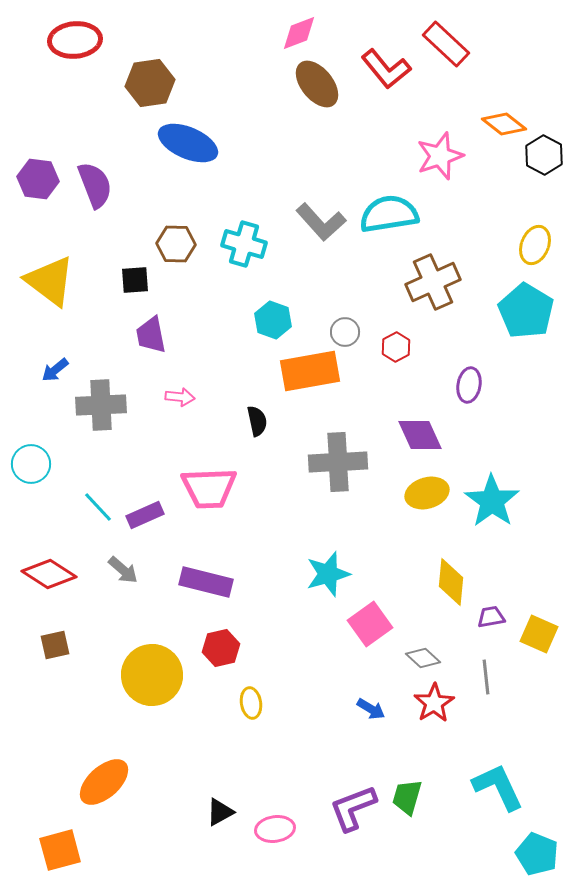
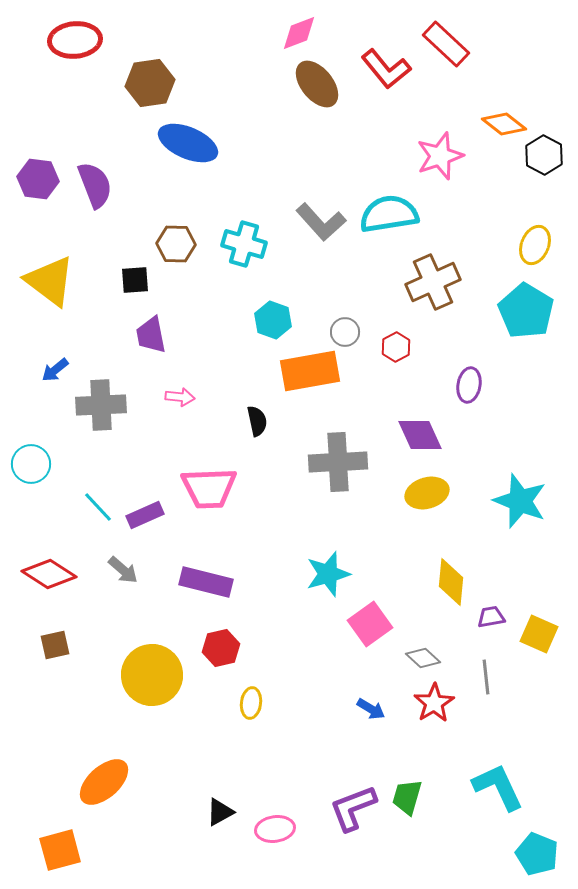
cyan star at (492, 501): moved 28 px right; rotated 14 degrees counterclockwise
yellow ellipse at (251, 703): rotated 16 degrees clockwise
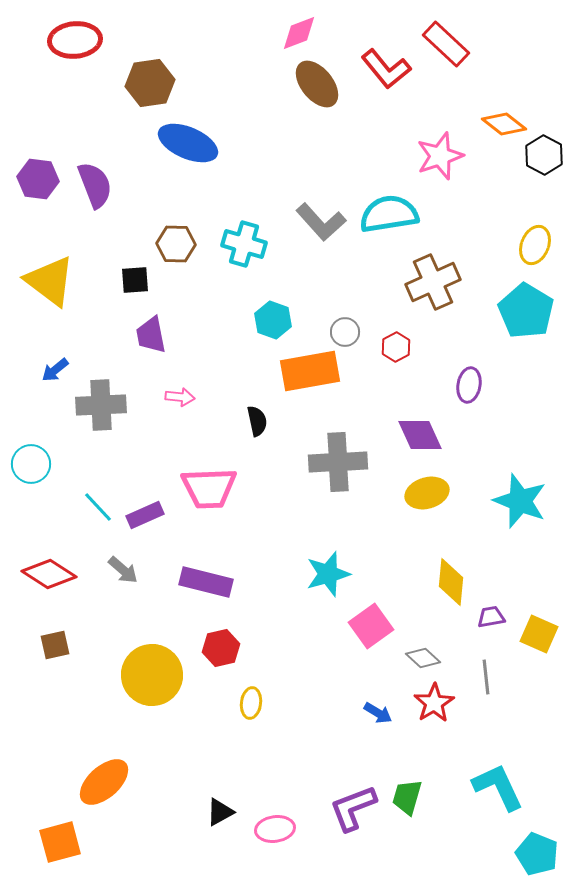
pink square at (370, 624): moved 1 px right, 2 px down
blue arrow at (371, 709): moved 7 px right, 4 px down
orange square at (60, 850): moved 8 px up
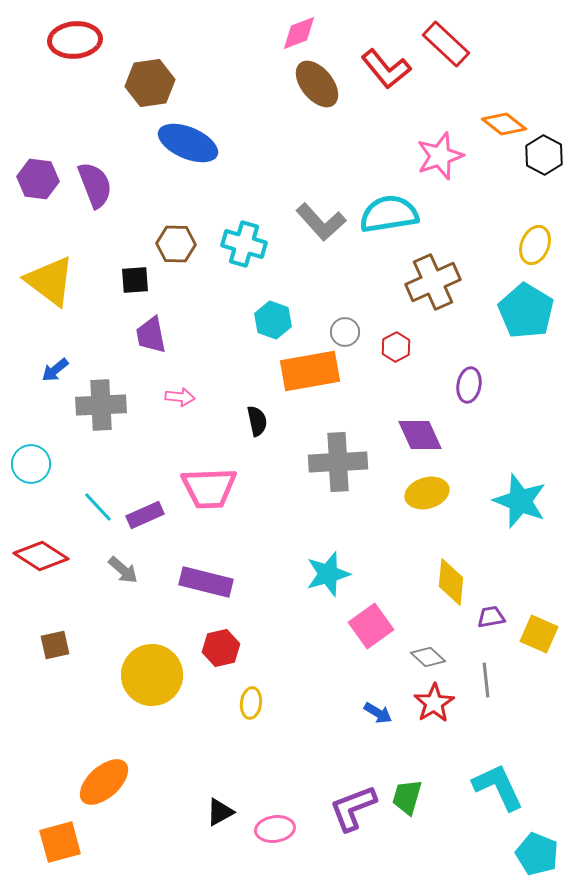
red diamond at (49, 574): moved 8 px left, 18 px up
gray diamond at (423, 658): moved 5 px right, 1 px up
gray line at (486, 677): moved 3 px down
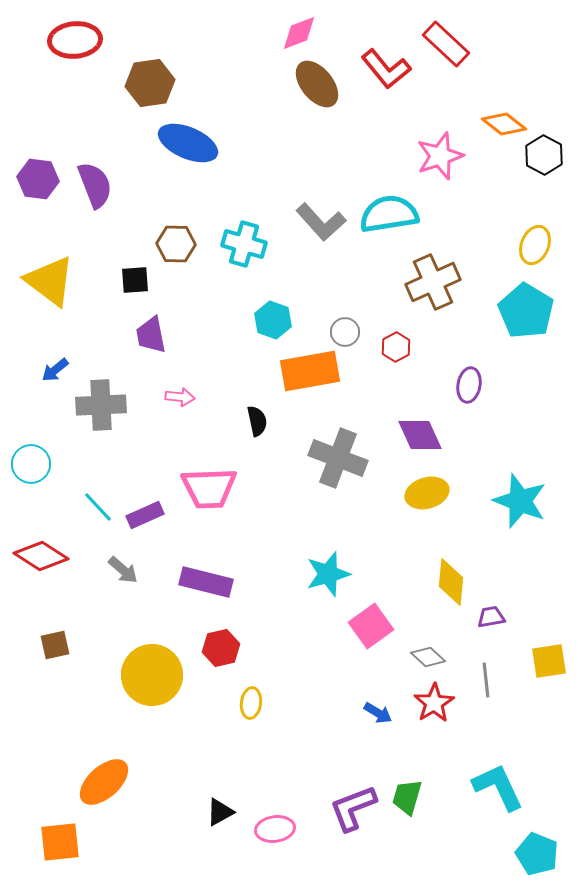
gray cross at (338, 462): moved 4 px up; rotated 24 degrees clockwise
yellow square at (539, 634): moved 10 px right, 27 px down; rotated 33 degrees counterclockwise
orange square at (60, 842): rotated 9 degrees clockwise
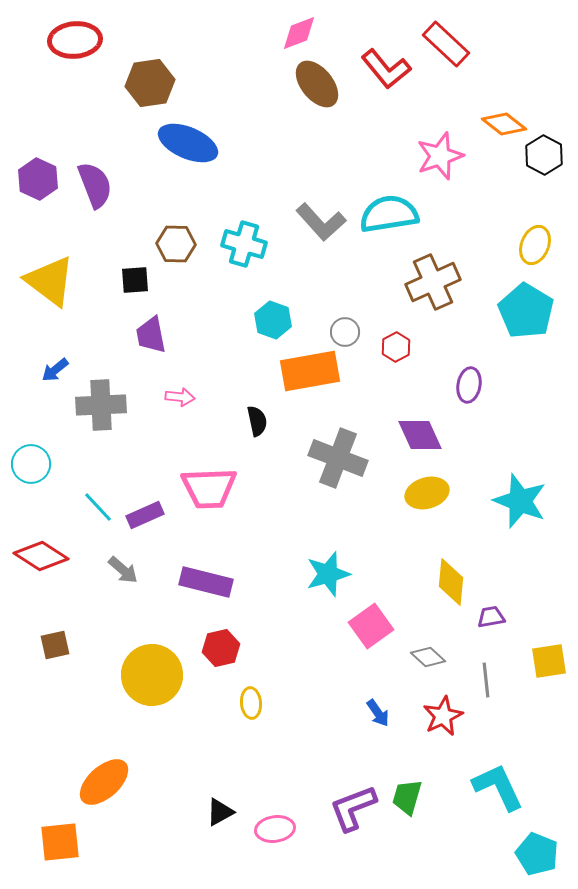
purple hexagon at (38, 179): rotated 18 degrees clockwise
yellow ellipse at (251, 703): rotated 12 degrees counterclockwise
red star at (434, 703): moved 9 px right, 13 px down; rotated 6 degrees clockwise
blue arrow at (378, 713): rotated 24 degrees clockwise
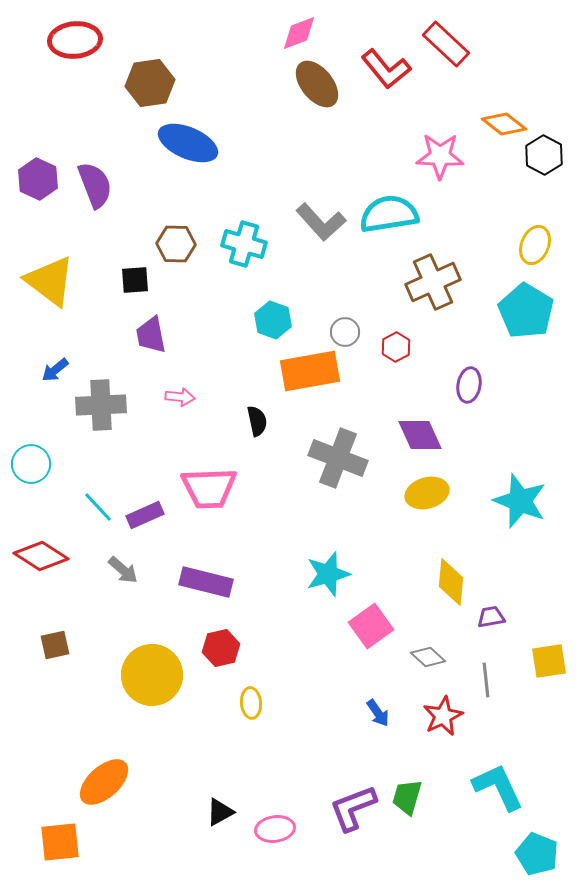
pink star at (440, 156): rotated 21 degrees clockwise
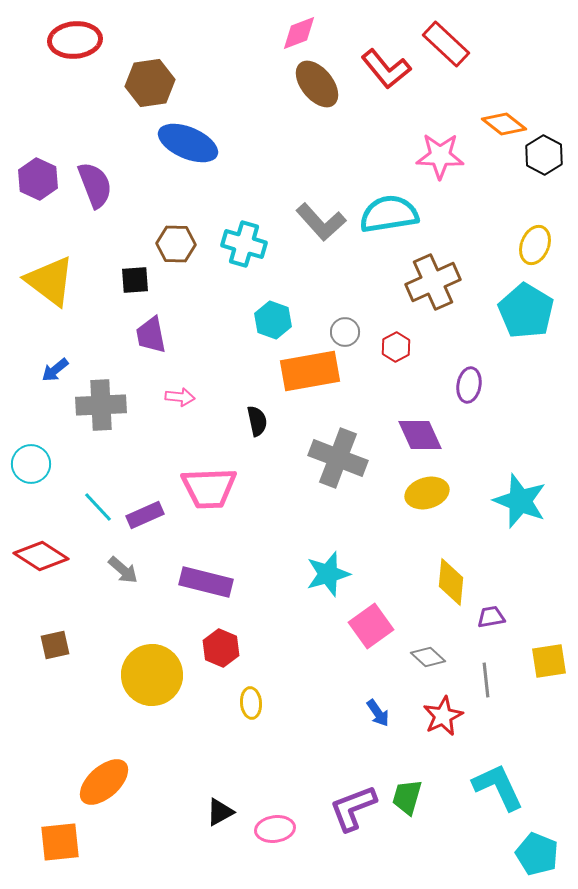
red hexagon at (221, 648): rotated 24 degrees counterclockwise
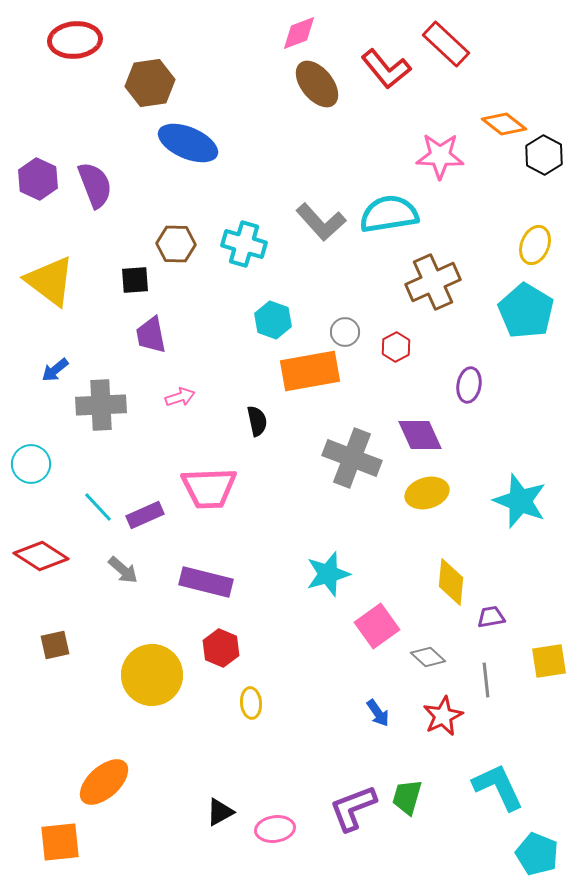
pink arrow at (180, 397): rotated 24 degrees counterclockwise
gray cross at (338, 458): moved 14 px right
pink square at (371, 626): moved 6 px right
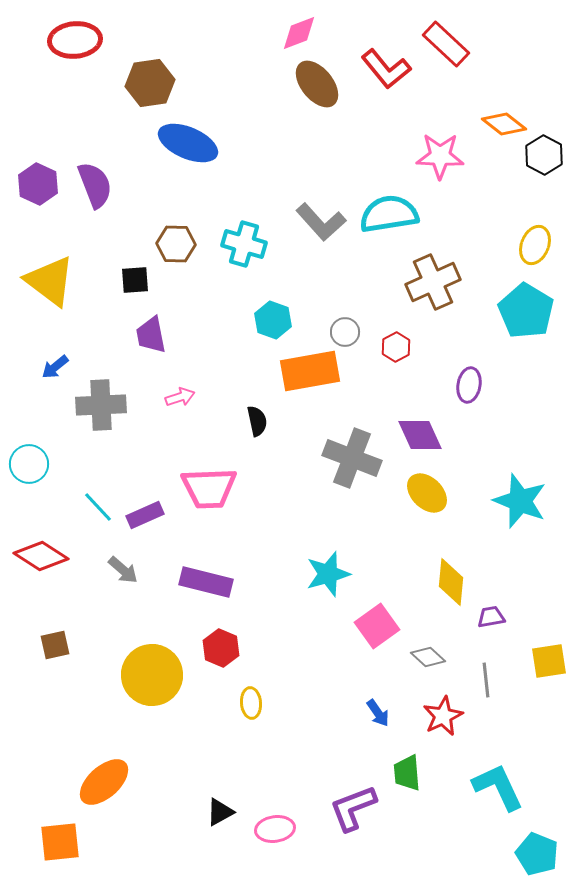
purple hexagon at (38, 179): moved 5 px down
blue arrow at (55, 370): moved 3 px up
cyan circle at (31, 464): moved 2 px left
yellow ellipse at (427, 493): rotated 60 degrees clockwise
green trapezoid at (407, 797): moved 24 px up; rotated 21 degrees counterclockwise
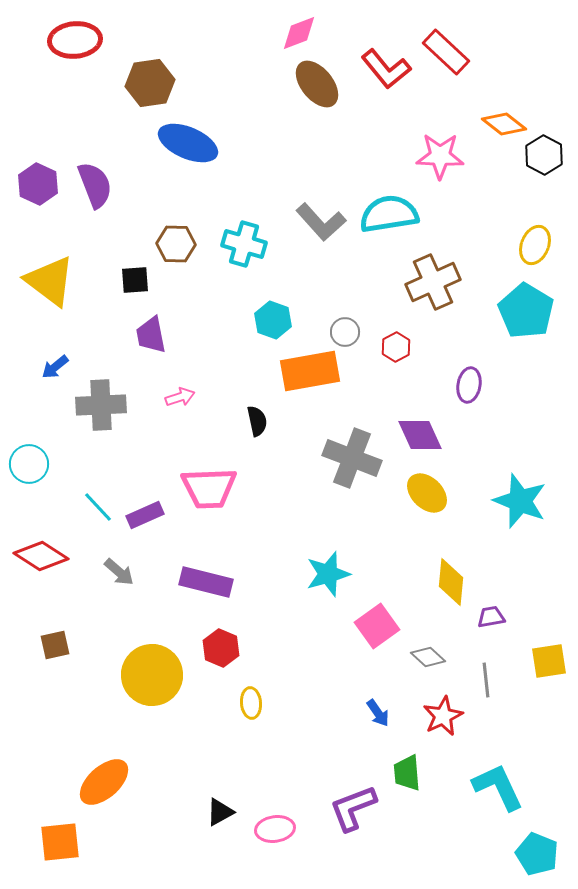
red rectangle at (446, 44): moved 8 px down
gray arrow at (123, 570): moved 4 px left, 2 px down
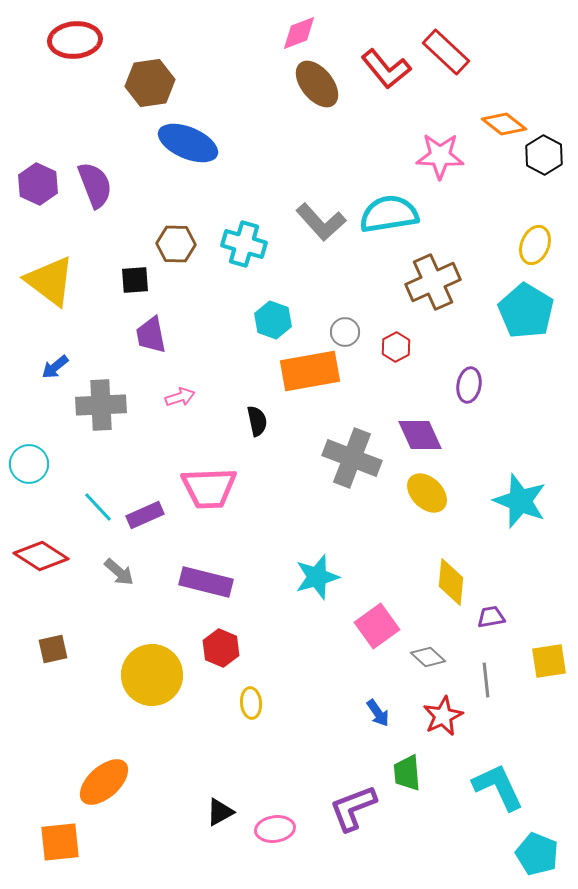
cyan star at (328, 574): moved 11 px left, 3 px down
brown square at (55, 645): moved 2 px left, 4 px down
